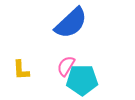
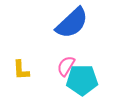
blue semicircle: moved 1 px right
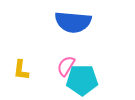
blue semicircle: moved 1 px right, 1 px up; rotated 48 degrees clockwise
yellow L-shape: rotated 10 degrees clockwise
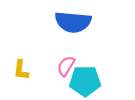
cyan pentagon: moved 3 px right, 1 px down
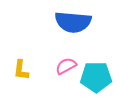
pink semicircle: rotated 30 degrees clockwise
cyan pentagon: moved 11 px right, 4 px up
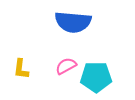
yellow L-shape: moved 1 px up
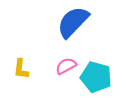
blue semicircle: rotated 129 degrees clockwise
cyan pentagon: rotated 16 degrees clockwise
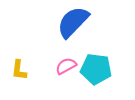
yellow L-shape: moved 2 px left, 1 px down
cyan pentagon: moved 8 px up; rotated 8 degrees counterclockwise
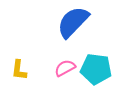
pink semicircle: moved 1 px left, 2 px down
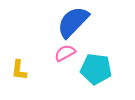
pink semicircle: moved 15 px up
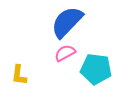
blue semicircle: moved 6 px left
yellow L-shape: moved 5 px down
